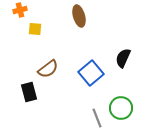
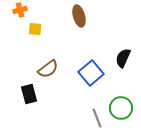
black rectangle: moved 2 px down
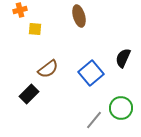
black rectangle: rotated 60 degrees clockwise
gray line: moved 3 px left, 2 px down; rotated 60 degrees clockwise
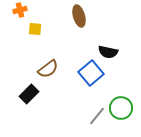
black semicircle: moved 15 px left, 6 px up; rotated 102 degrees counterclockwise
gray line: moved 3 px right, 4 px up
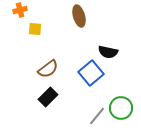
black rectangle: moved 19 px right, 3 px down
